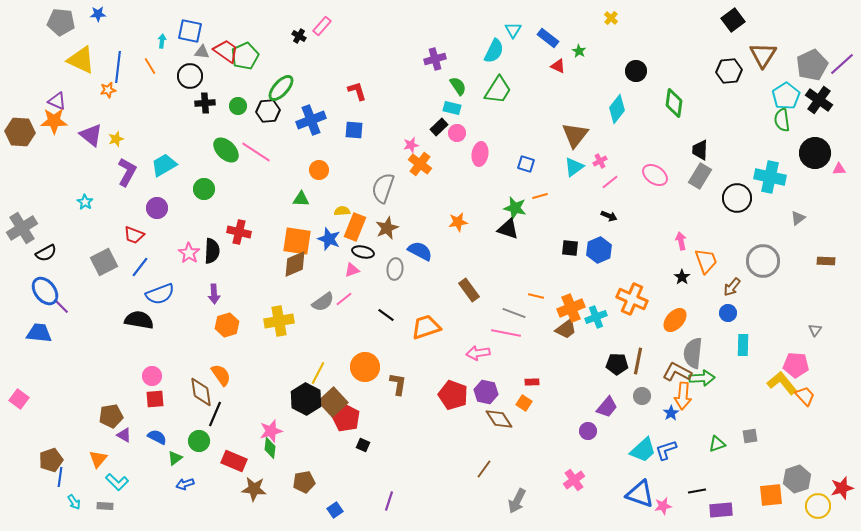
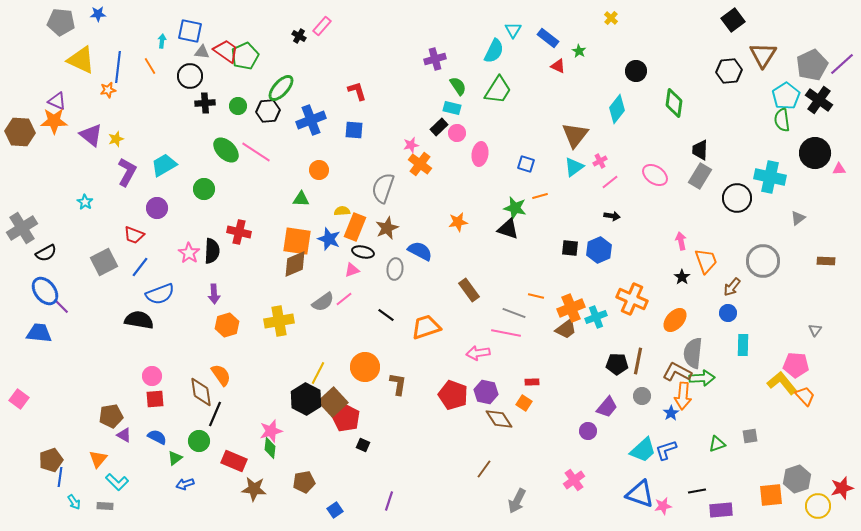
black arrow at (609, 216): moved 3 px right; rotated 14 degrees counterclockwise
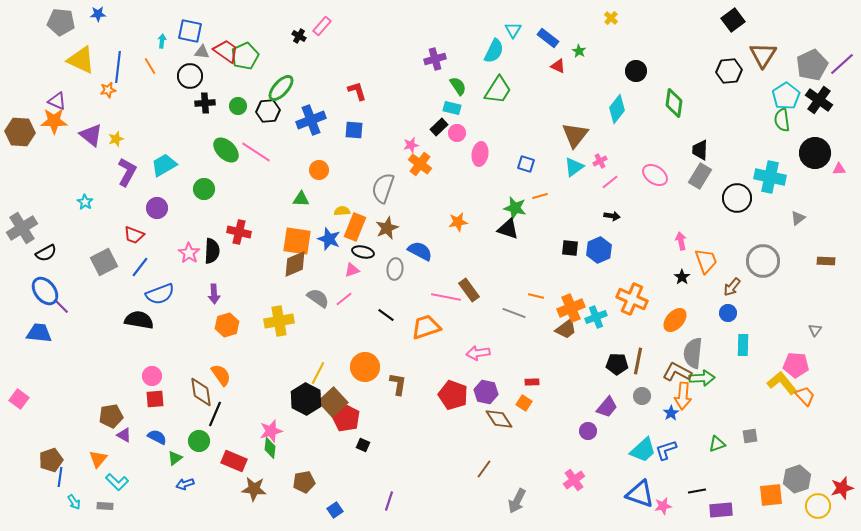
gray semicircle at (323, 302): moved 5 px left, 4 px up; rotated 110 degrees counterclockwise
pink line at (506, 333): moved 60 px left, 36 px up
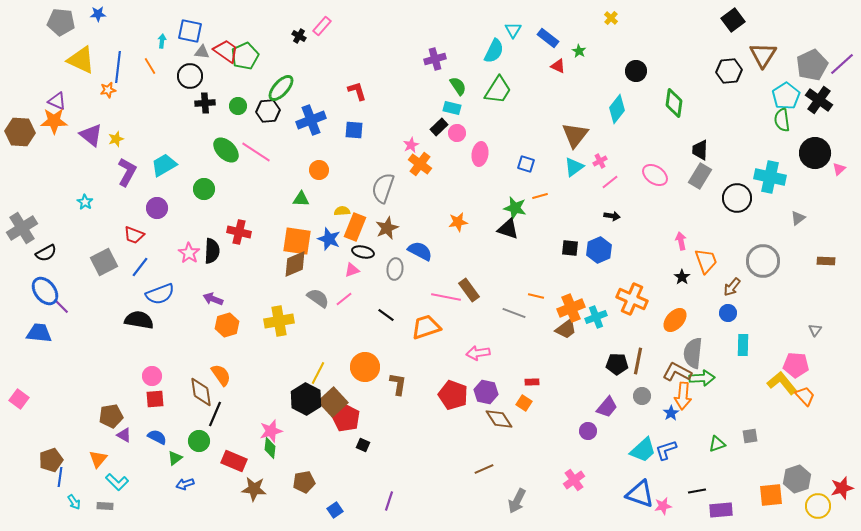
pink star at (411, 145): rotated 14 degrees counterclockwise
pink triangle at (839, 169): rotated 40 degrees counterclockwise
purple arrow at (214, 294): moved 1 px left, 5 px down; rotated 114 degrees clockwise
brown line at (484, 469): rotated 30 degrees clockwise
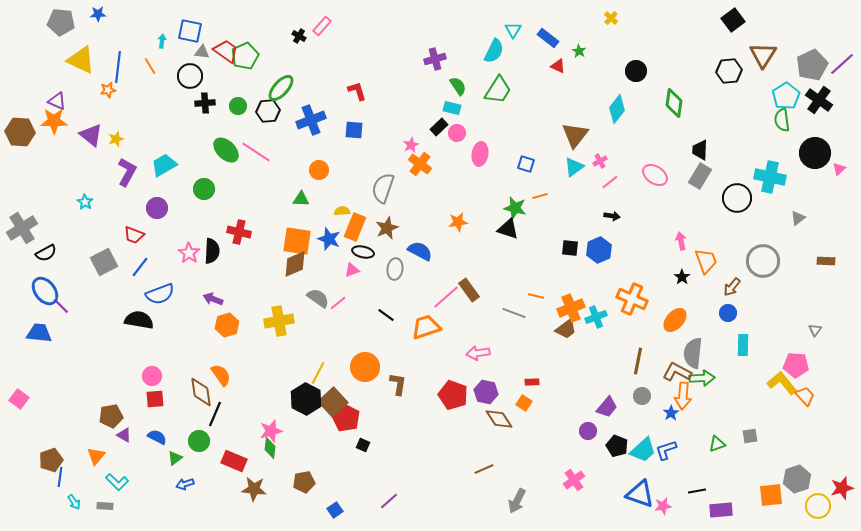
pink line at (446, 297): rotated 52 degrees counterclockwise
pink line at (344, 299): moved 6 px left, 4 px down
black pentagon at (617, 364): moved 82 px down; rotated 20 degrees clockwise
orange triangle at (98, 459): moved 2 px left, 3 px up
purple line at (389, 501): rotated 30 degrees clockwise
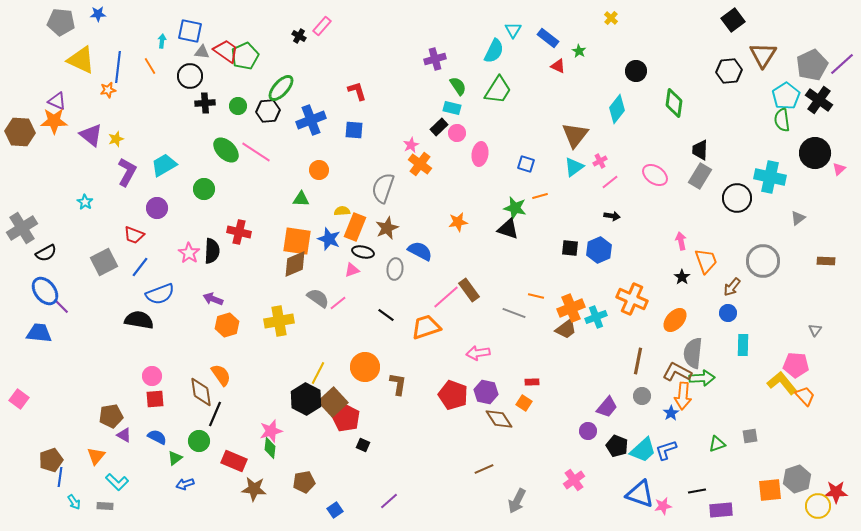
red star at (842, 488): moved 6 px left, 4 px down; rotated 15 degrees clockwise
orange square at (771, 495): moved 1 px left, 5 px up
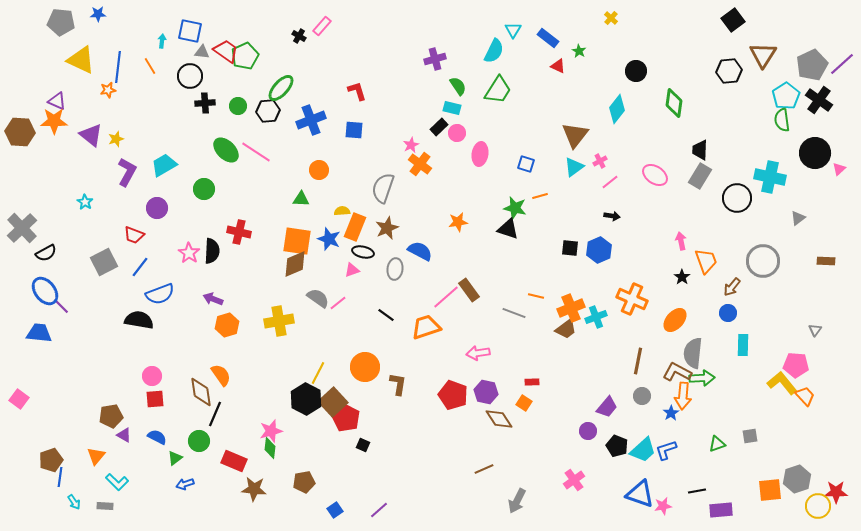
gray cross at (22, 228): rotated 12 degrees counterclockwise
purple line at (389, 501): moved 10 px left, 9 px down
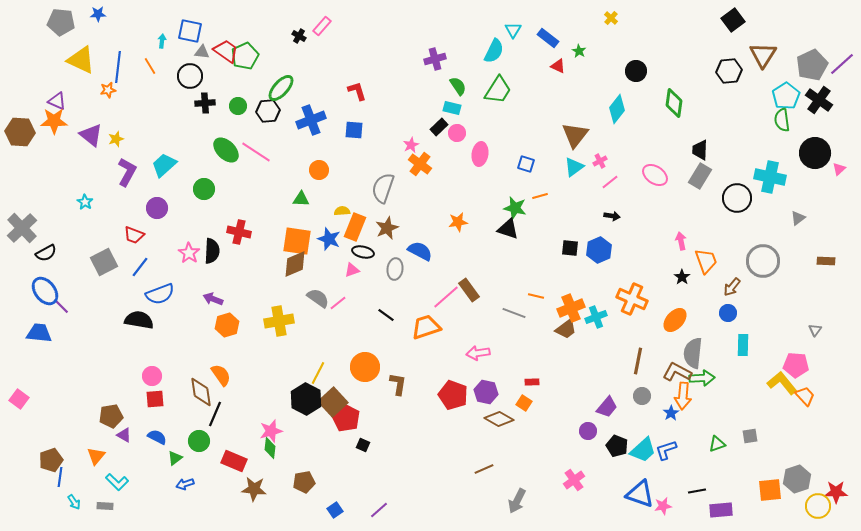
cyan trapezoid at (164, 165): rotated 12 degrees counterclockwise
brown diamond at (499, 419): rotated 28 degrees counterclockwise
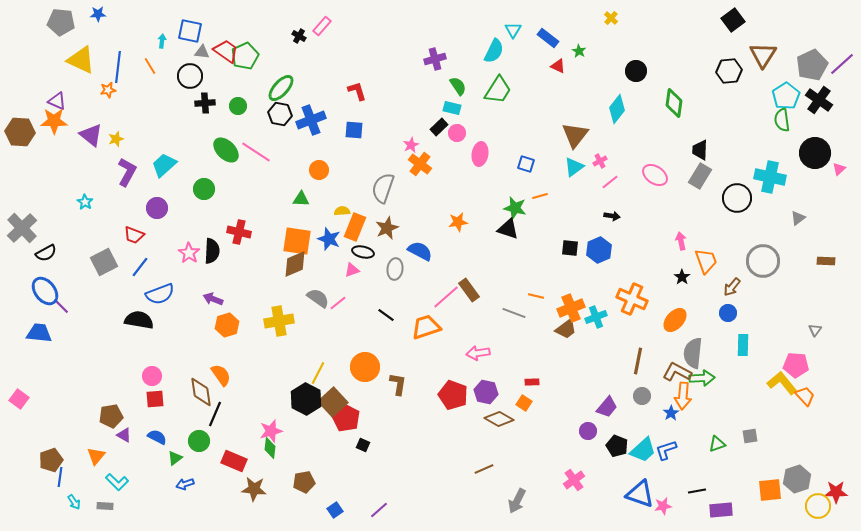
black hexagon at (268, 111): moved 12 px right, 3 px down; rotated 15 degrees clockwise
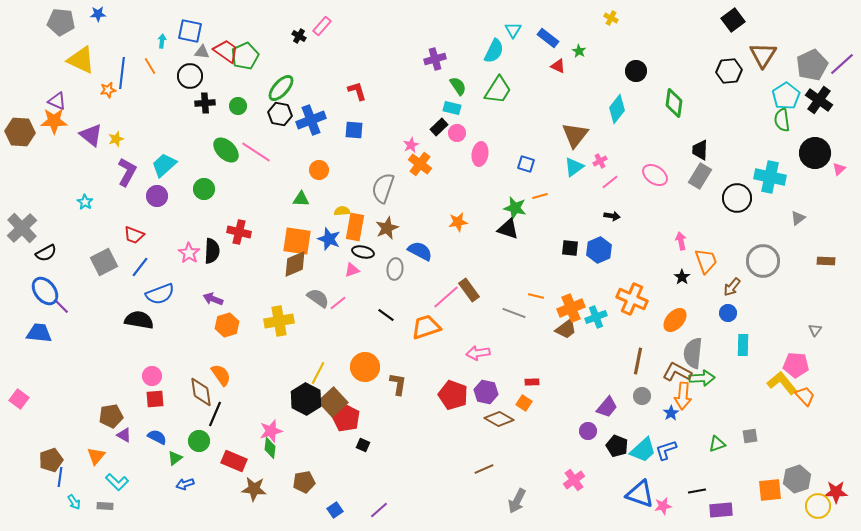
yellow cross at (611, 18): rotated 16 degrees counterclockwise
blue line at (118, 67): moved 4 px right, 6 px down
purple circle at (157, 208): moved 12 px up
orange rectangle at (355, 227): rotated 12 degrees counterclockwise
